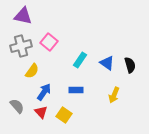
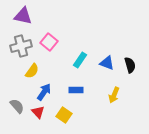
blue triangle: rotated 14 degrees counterclockwise
red triangle: moved 3 px left
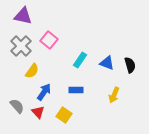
pink square: moved 2 px up
gray cross: rotated 30 degrees counterclockwise
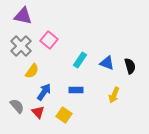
black semicircle: moved 1 px down
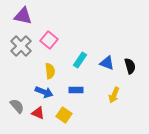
yellow semicircle: moved 18 px right; rotated 42 degrees counterclockwise
blue arrow: rotated 78 degrees clockwise
red triangle: moved 1 px down; rotated 24 degrees counterclockwise
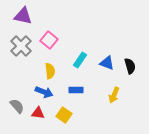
red triangle: rotated 16 degrees counterclockwise
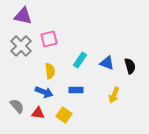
pink square: moved 1 px up; rotated 36 degrees clockwise
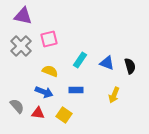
yellow semicircle: rotated 63 degrees counterclockwise
